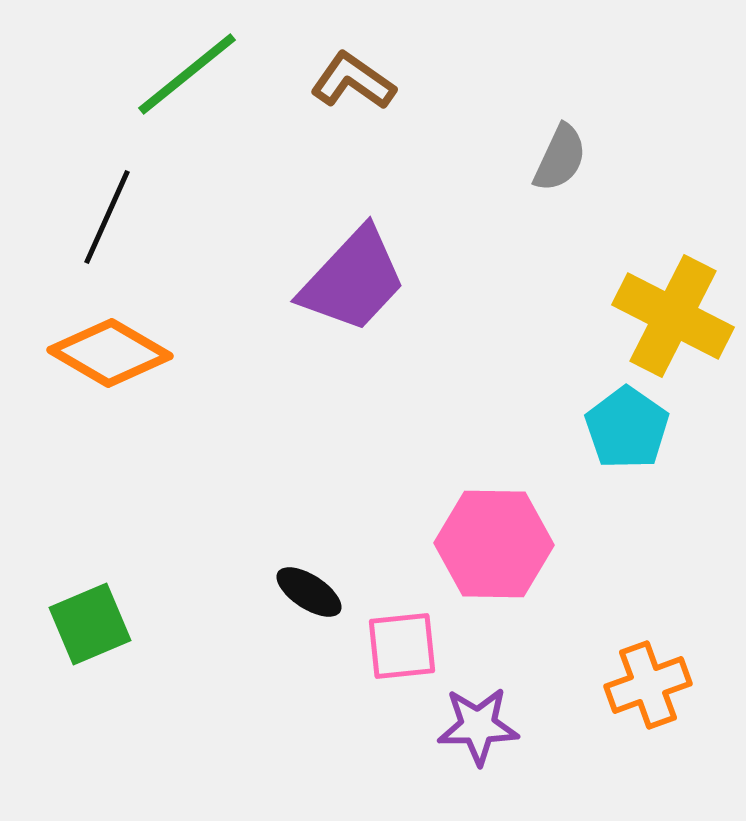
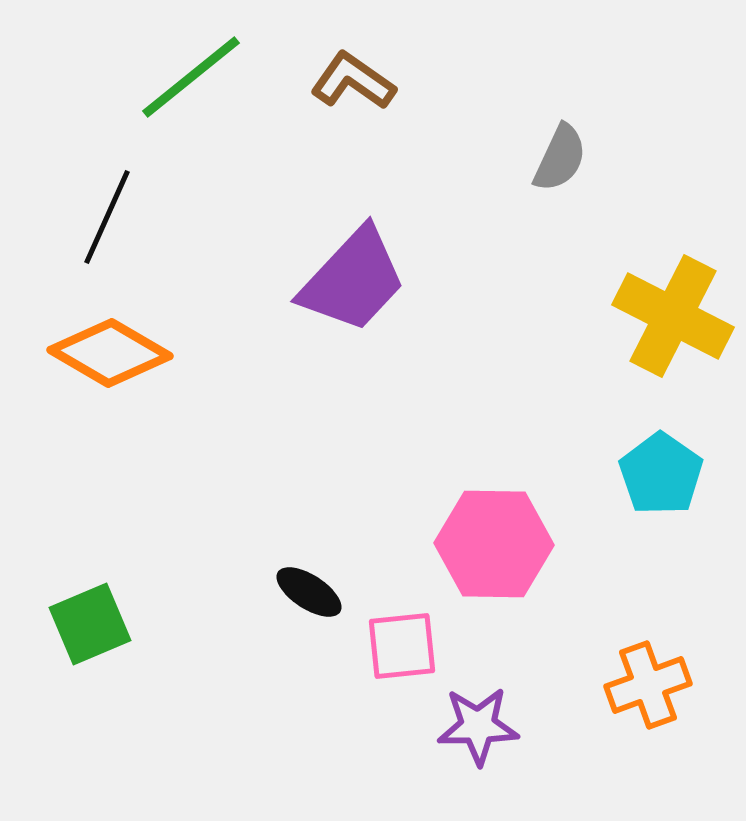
green line: moved 4 px right, 3 px down
cyan pentagon: moved 34 px right, 46 px down
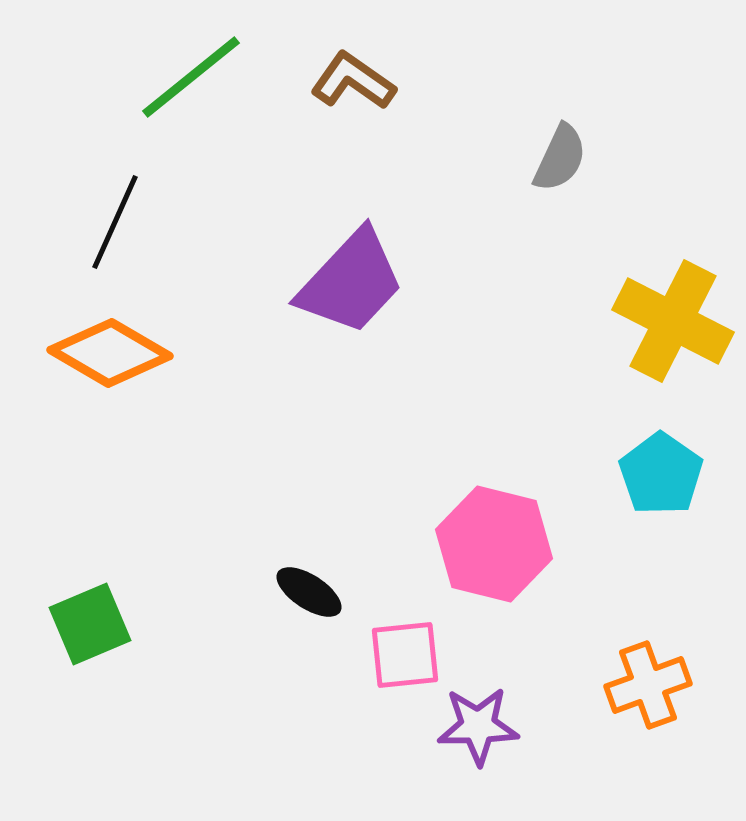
black line: moved 8 px right, 5 px down
purple trapezoid: moved 2 px left, 2 px down
yellow cross: moved 5 px down
pink hexagon: rotated 13 degrees clockwise
pink square: moved 3 px right, 9 px down
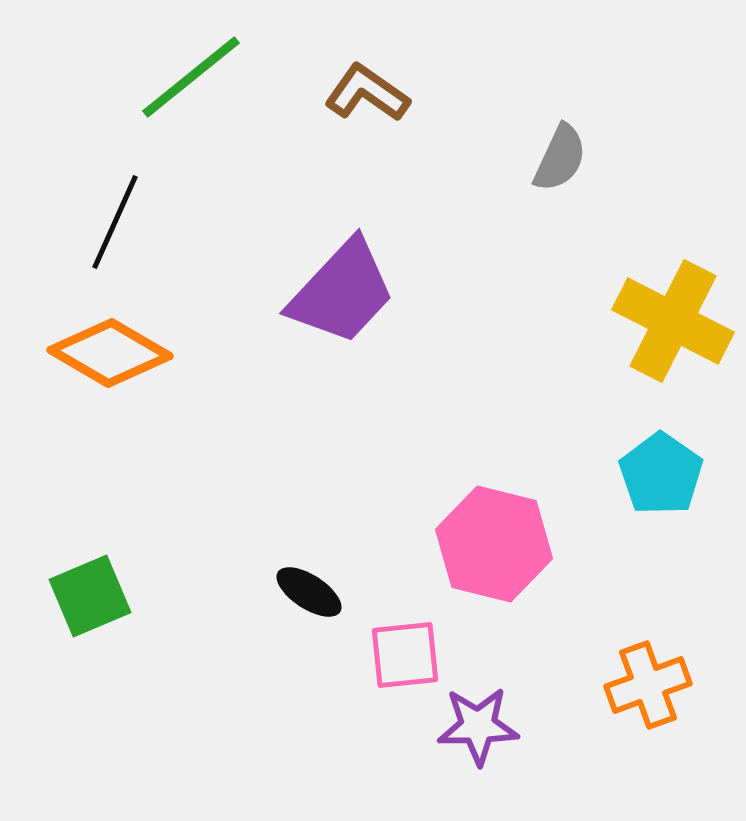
brown L-shape: moved 14 px right, 12 px down
purple trapezoid: moved 9 px left, 10 px down
green square: moved 28 px up
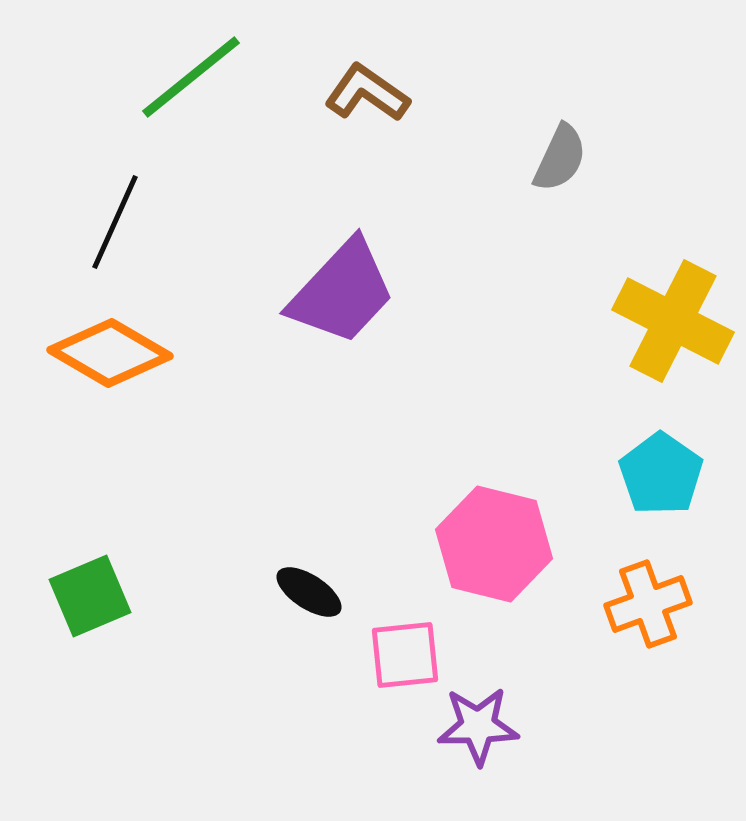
orange cross: moved 81 px up
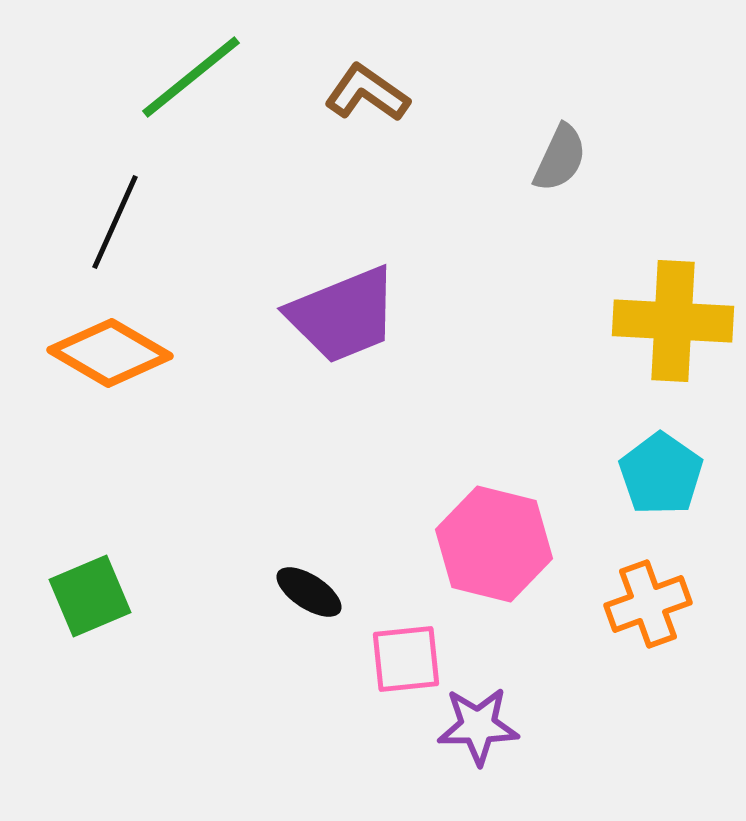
purple trapezoid: moved 1 px right, 23 px down; rotated 25 degrees clockwise
yellow cross: rotated 24 degrees counterclockwise
pink square: moved 1 px right, 4 px down
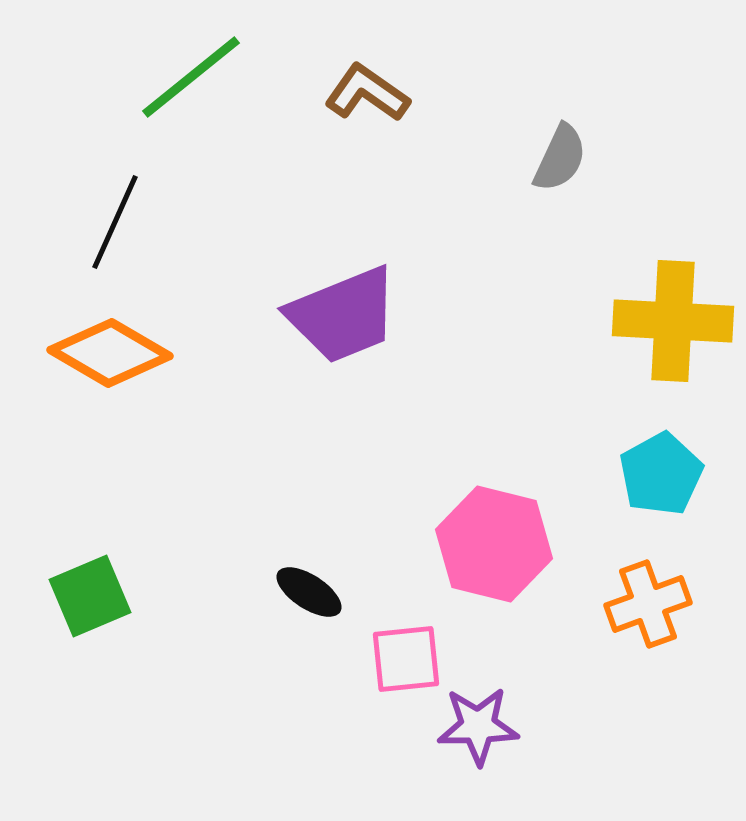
cyan pentagon: rotated 8 degrees clockwise
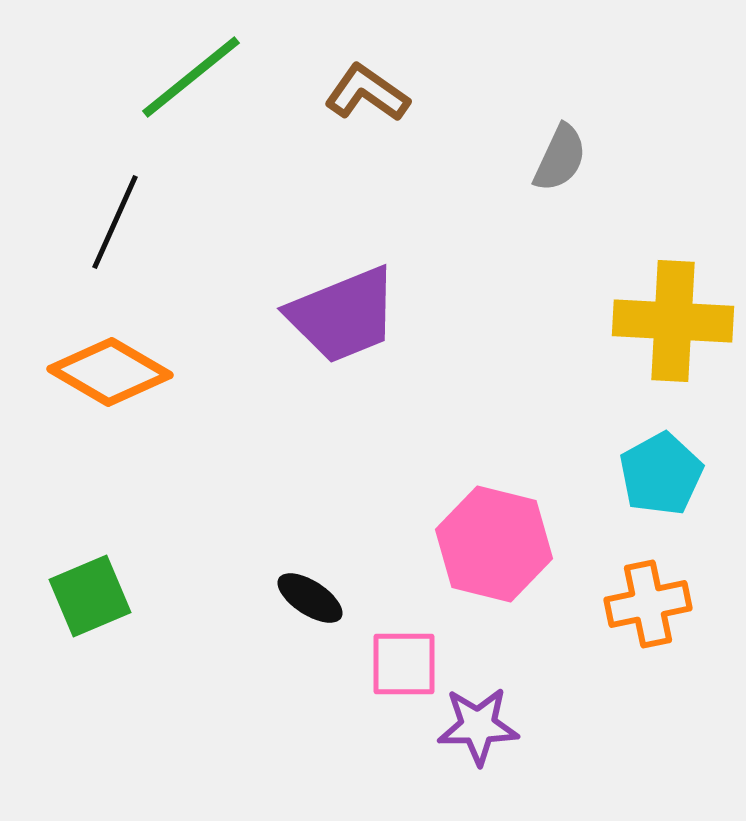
orange diamond: moved 19 px down
black ellipse: moved 1 px right, 6 px down
orange cross: rotated 8 degrees clockwise
pink square: moved 2 px left, 5 px down; rotated 6 degrees clockwise
